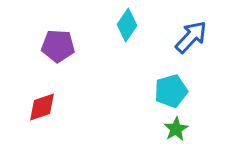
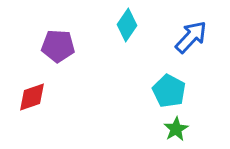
cyan pentagon: moved 2 px left; rotated 28 degrees counterclockwise
red diamond: moved 10 px left, 10 px up
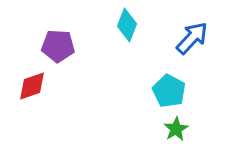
cyan diamond: rotated 12 degrees counterclockwise
blue arrow: moved 1 px right, 1 px down
red diamond: moved 11 px up
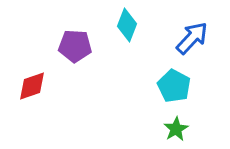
purple pentagon: moved 17 px right
cyan pentagon: moved 5 px right, 5 px up
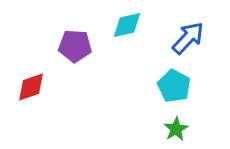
cyan diamond: rotated 56 degrees clockwise
blue arrow: moved 4 px left
red diamond: moved 1 px left, 1 px down
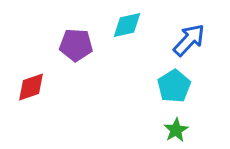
blue arrow: moved 1 px right, 2 px down
purple pentagon: moved 1 px right, 1 px up
cyan pentagon: rotated 12 degrees clockwise
green star: moved 1 px down
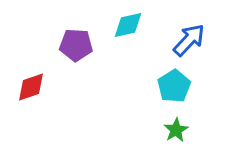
cyan diamond: moved 1 px right
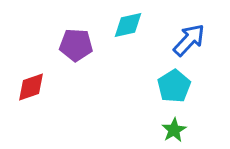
green star: moved 2 px left
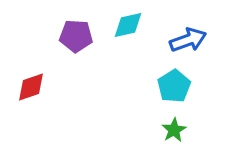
blue arrow: moved 1 px left; rotated 27 degrees clockwise
purple pentagon: moved 9 px up
